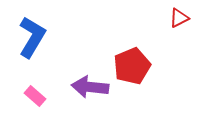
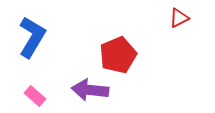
red pentagon: moved 14 px left, 11 px up
purple arrow: moved 3 px down
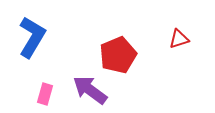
red triangle: moved 21 px down; rotated 10 degrees clockwise
purple arrow: rotated 30 degrees clockwise
pink rectangle: moved 10 px right, 2 px up; rotated 65 degrees clockwise
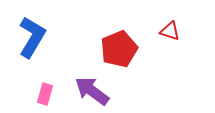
red triangle: moved 9 px left, 8 px up; rotated 35 degrees clockwise
red pentagon: moved 1 px right, 6 px up
purple arrow: moved 2 px right, 1 px down
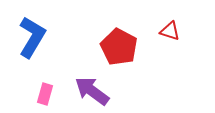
red pentagon: moved 2 px up; rotated 21 degrees counterclockwise
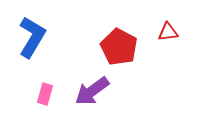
red triangle: moved 2 px left, 1 px down; rotated 25 degrees counterclockwise
purple arrow: rotated 72 degrees counterclockwise
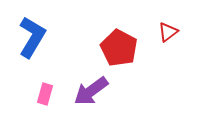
red triangle: rotated 30 degrees counterclockwise
red pentagon: moved 1 px down
purple arrow: moved 1 px left
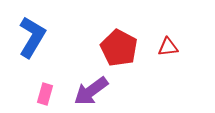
red triangle: moved 15 px down; rotated 30 degrees clockwise
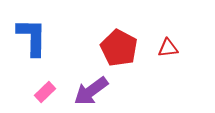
blue L-shape: rotated 30 degrees counterclockwise
red triangle: moved 1 px down
pink rectangle: moved 2 px up; rotated 30 degrees clockwise
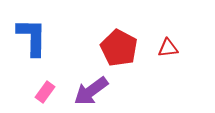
pink rectangle: rotated 10 degrees counterclockwise
